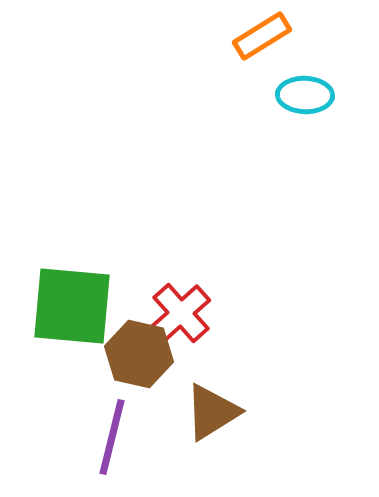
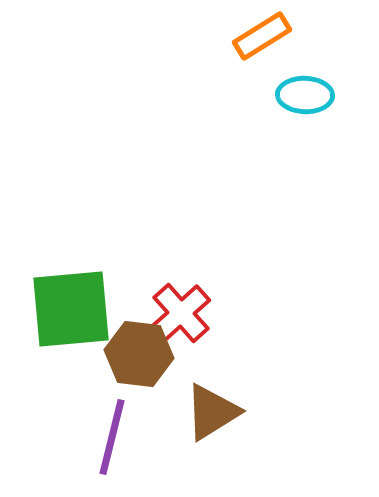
green square: moved 1 px left, 3 px down; rotated 10 degrees counterclockwise
brown hexagon: rotated 6 degrees counterclockwise
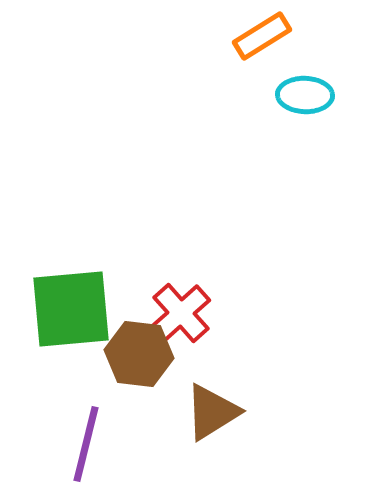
purple line: moved 26 px left, 7 px down
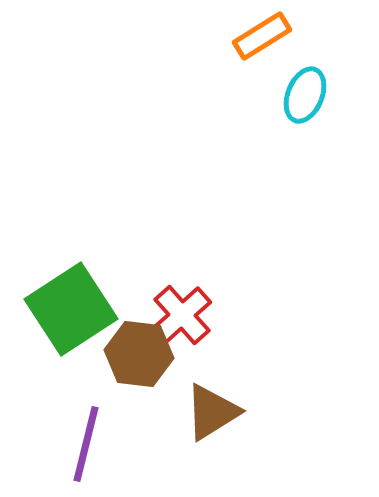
cyan ellipse: rotated 70 degrees counterclockwise
green square: rotated 28 degrees counterclockwise
red cross: moved 1 px right, 2 px down
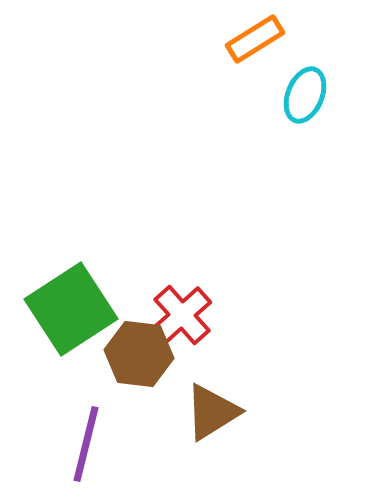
orange rectangle: moved 7 px left, 3 px down
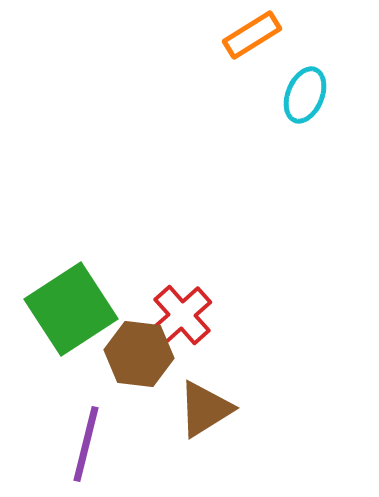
orange rectangle: moved 3 px left, 4 px up
brown triangle: moved 7 px left, 3 px up
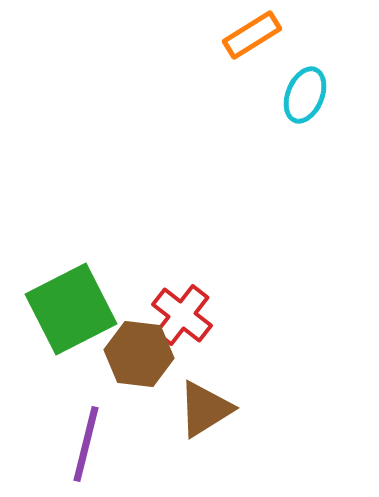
green square: rotated 6 degrees clockwise
red cross: rotated 10 degrees counterclockwise
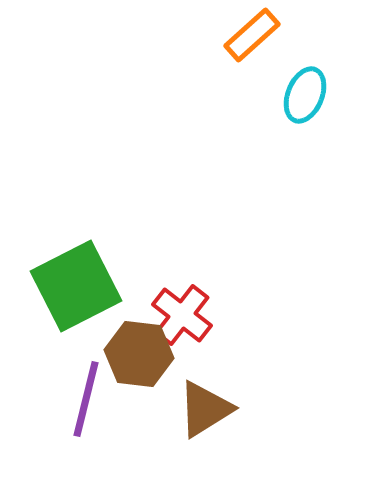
orange rectangle: rotated 10 degrees counterclockwise
green square: moved 5 px right, 23 px up
purple line: moved 45 px up
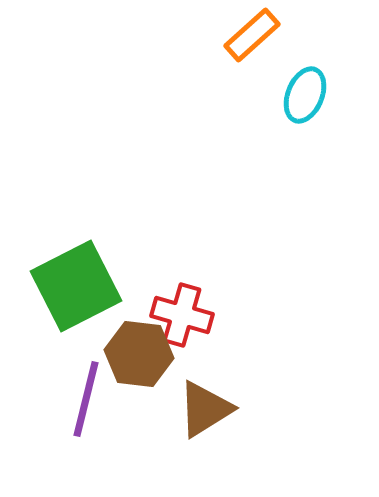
red cross: rotated 22 degrees counterclockwise
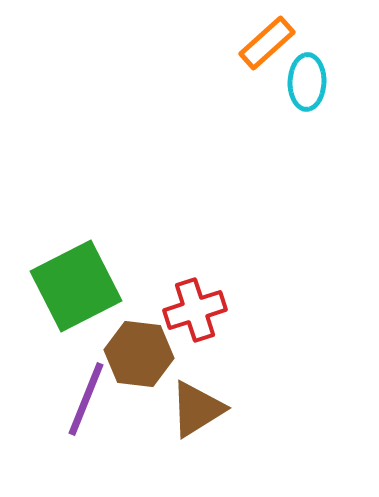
orange rectangle: moved 15 px right, 8 px down
cyan ellipse: moved 2 px right, 13 px up; rotated 20 degrees counterclockwise
red cross: moved 13 px right, 5 px up; rotated 34 degrees counterclockwise
purple line: rotated 8 degrees clockwise
brown triangle: moved 8 px left
